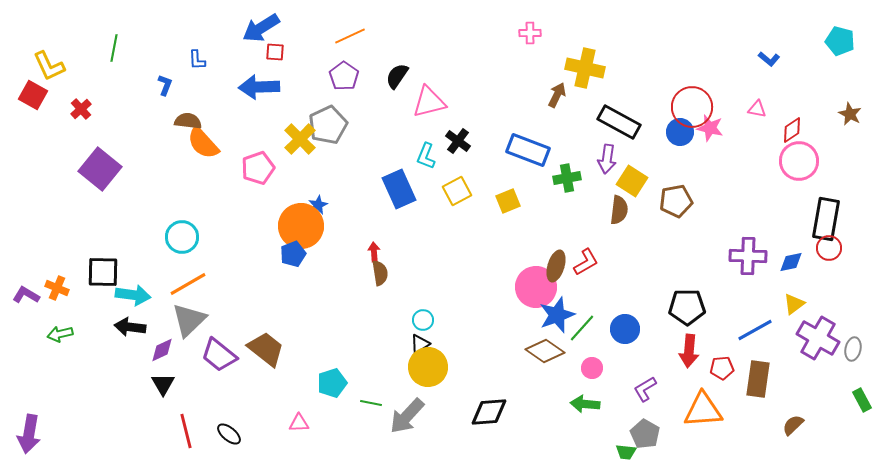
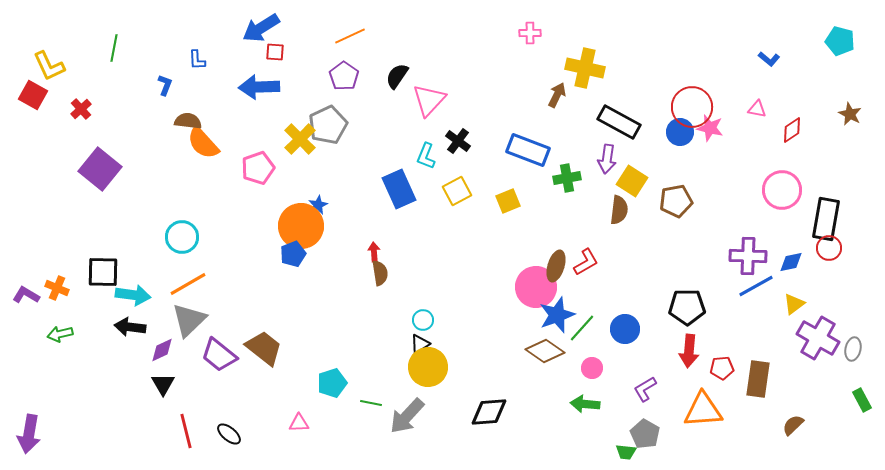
pink triangle at (429, 102): moved 2 px up; rotated 33 degrees counterclockwise
pink circle at (799, 161): moved 17 px left, 29 px down
blue line at (755, 330): moved 1 px right, 44 px up
brown trapezoid at (266, 349): moved 2 px left, 1 px up
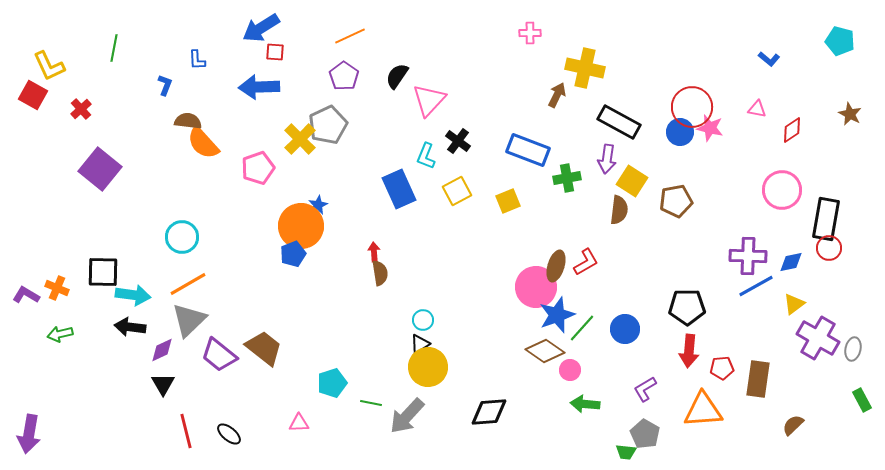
pink circle at (592, 368): moved 22 px left, 2 px down
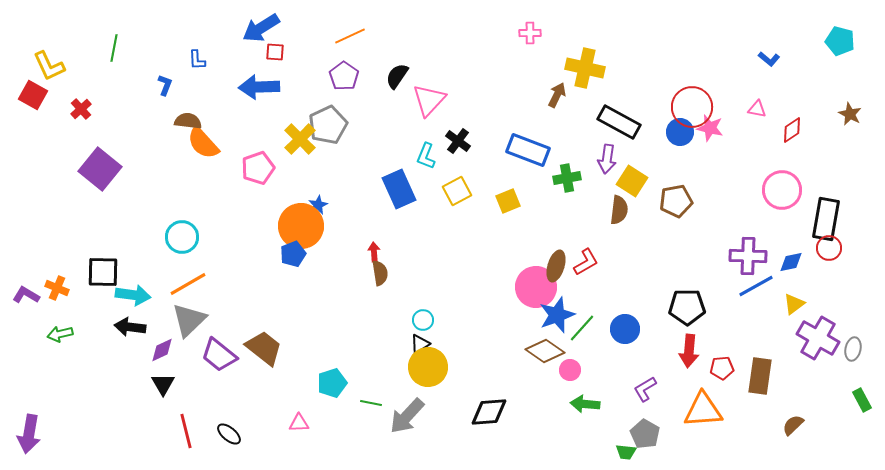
brown rectangle at (758, 379): moved 2 px right, 3 px up
